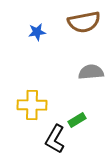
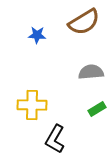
brown semicircle: rotated 20 degrees counterclockwise
blue star: moved 3 px down; rotated 12 degrees clockwise
green rectangle: moved 20 px right, 11 px up
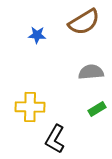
yellow cross: moved 2 px left, 2 px down
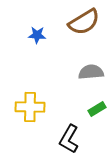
black L-shape: moved 14 px right
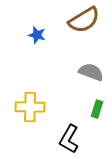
brown semicircle: moved 2 px up
blue star: rotated 12 degrees clockwise
gray semicircle: rotated 25 degrees clockwise
green rectangle: rotated 42 degrees counterclockwise
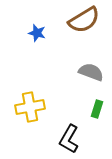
blue star: moved 2 px up
yellow cross: rotated 12 degrees counterclockwise
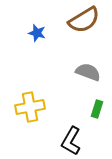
gray semicircle: moved 3 px left
black L-shape: moved 2 px right, 2 px down
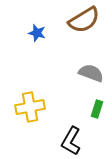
gray semicircle: moved 3 px right, 1 px down
